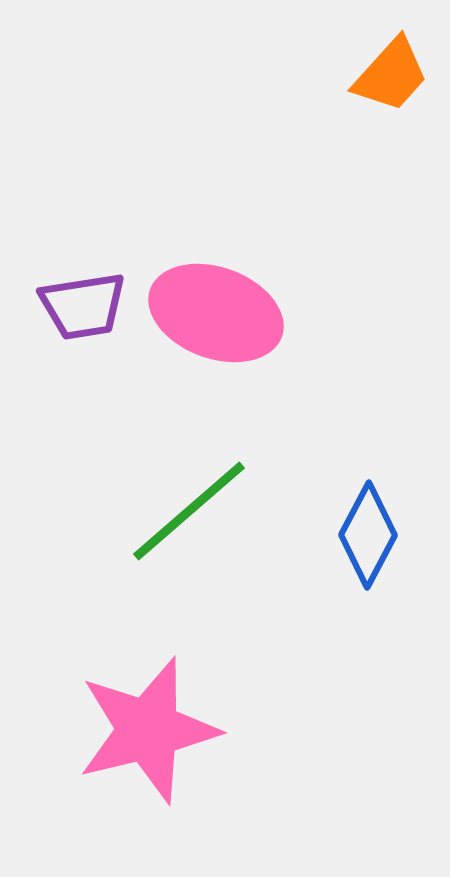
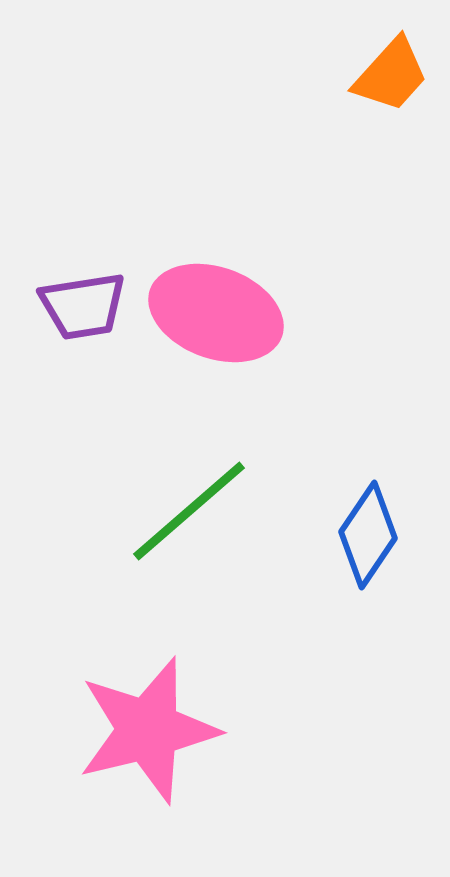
blue diamond: rotated 6 degrees clockwise
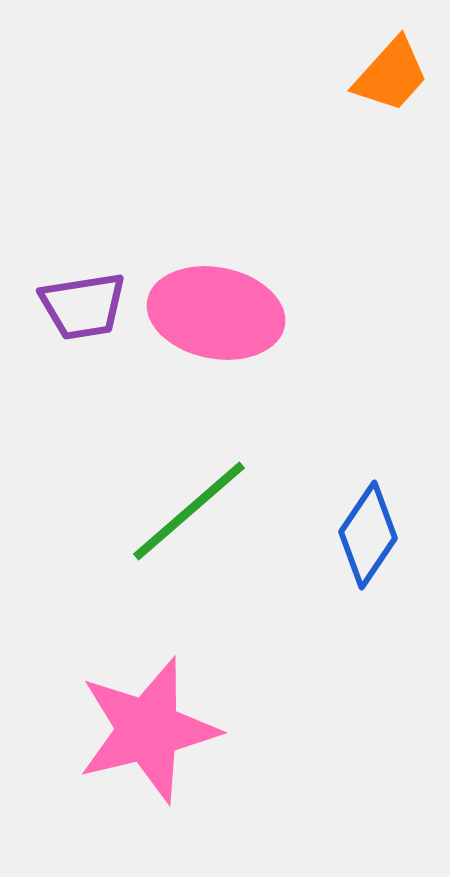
pink ellipse: rotated 9 degrees counterclockwise
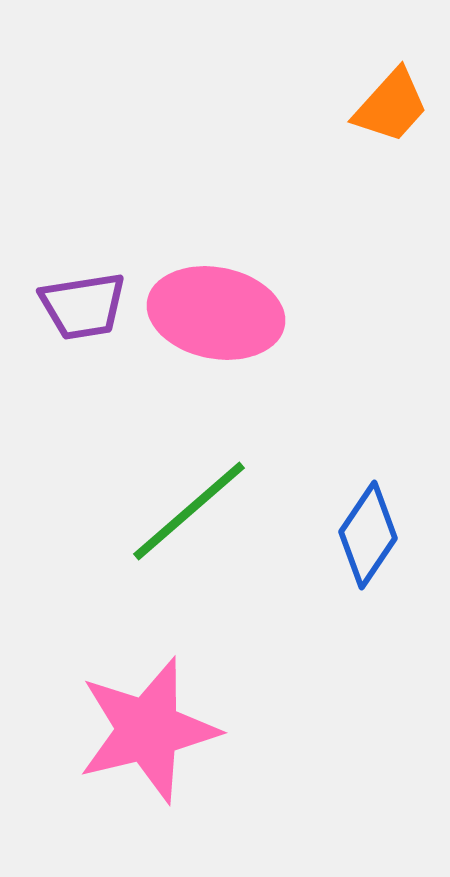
orange trapezoid: moved 31 px down
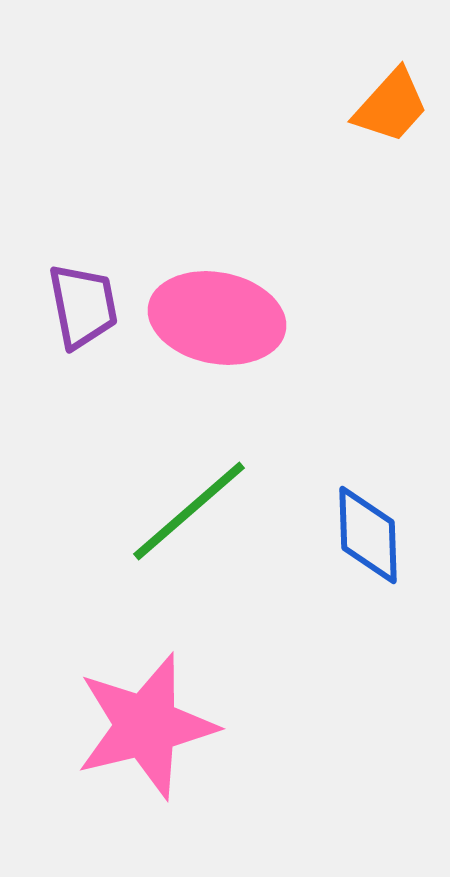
purple trapezoid: rotated 92 degrees counterclockwise
pink ellipse: moved 1 px right, 5 px down
blue diamond: rotated 36 degrees counterclockwise
pink star: moved 2 px left, 4 px up
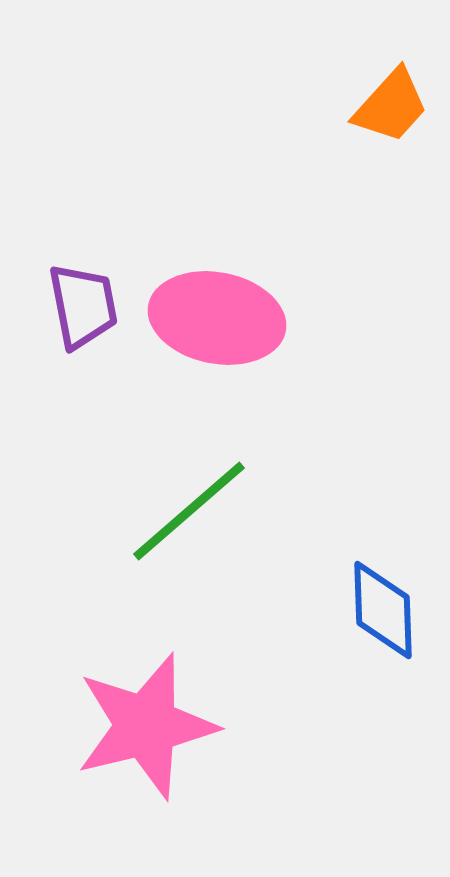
blue diamond: moved 15 px right, 75 px down
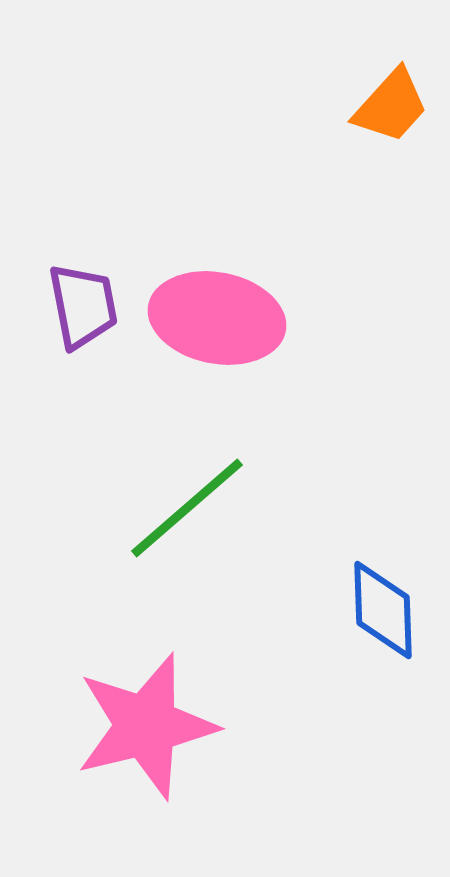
green line: moved 2 px left, 3 px up
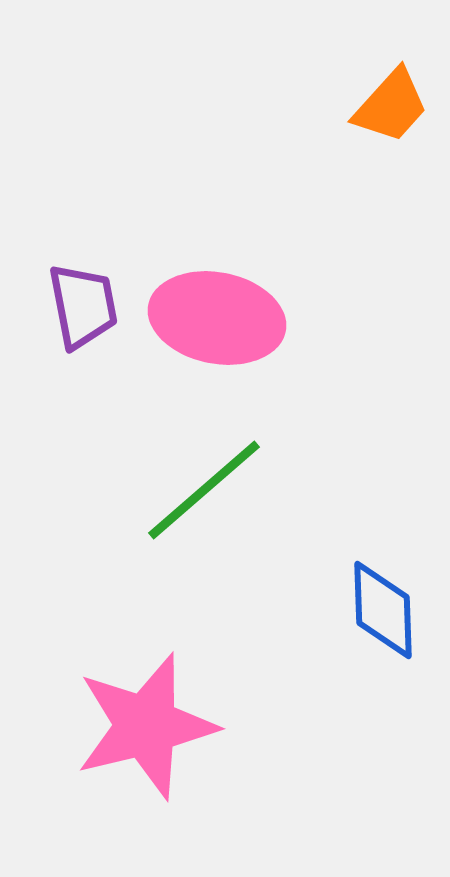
green line: moved 17 px right, 18 px up
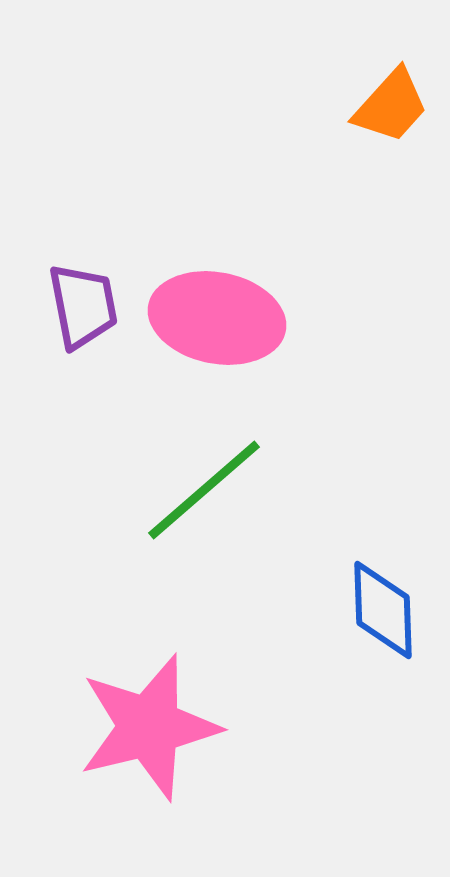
pink star: moved 3 px right, 1 px down
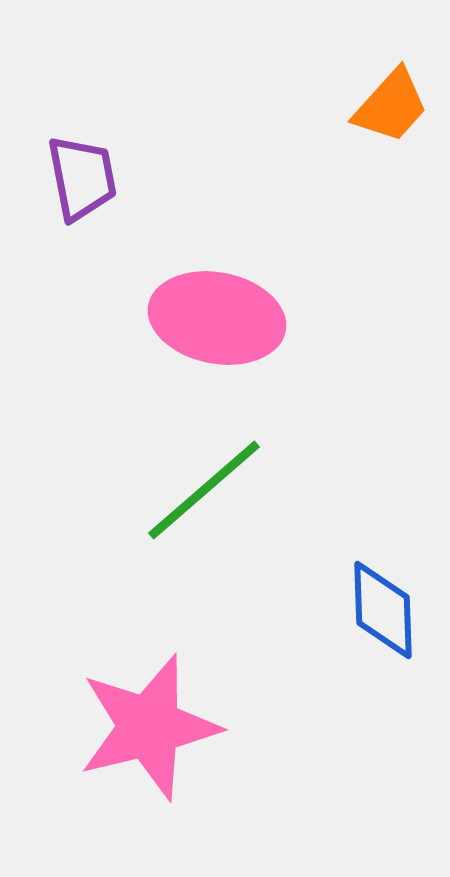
purple trapezoid: moved 1 px left, 128 px up
